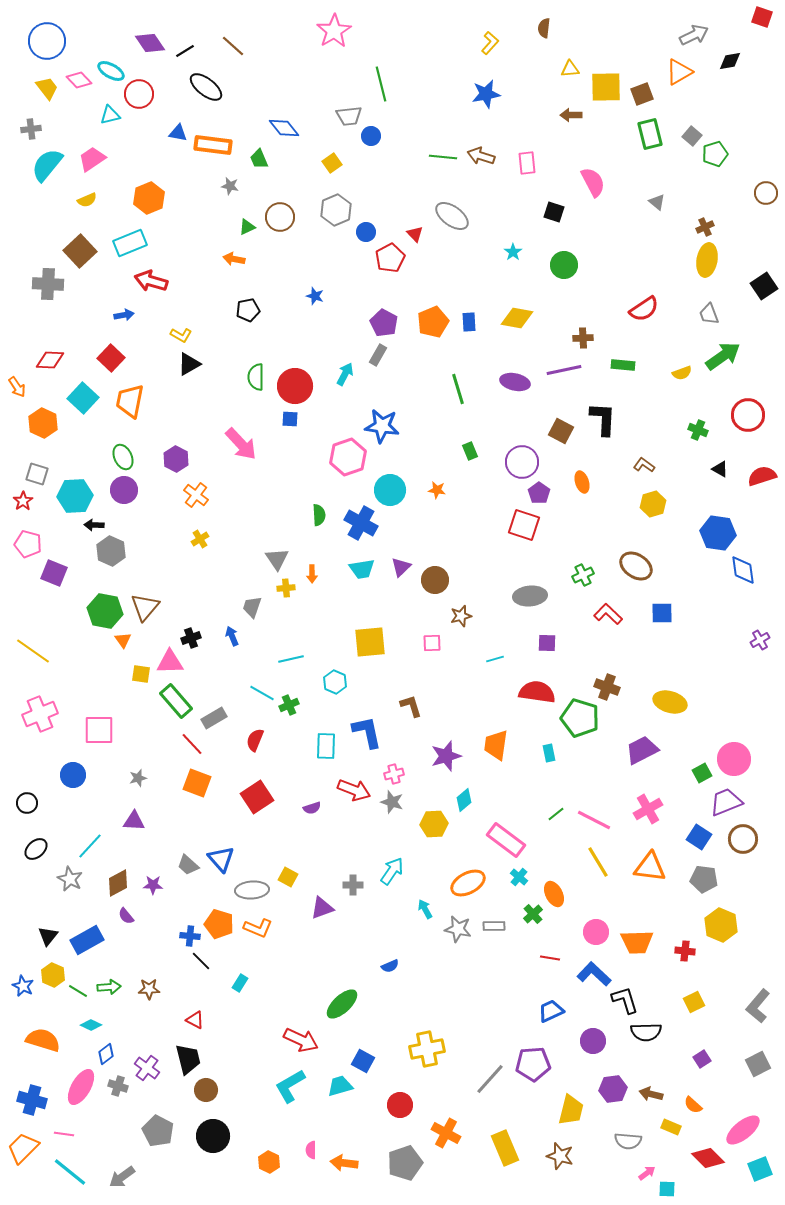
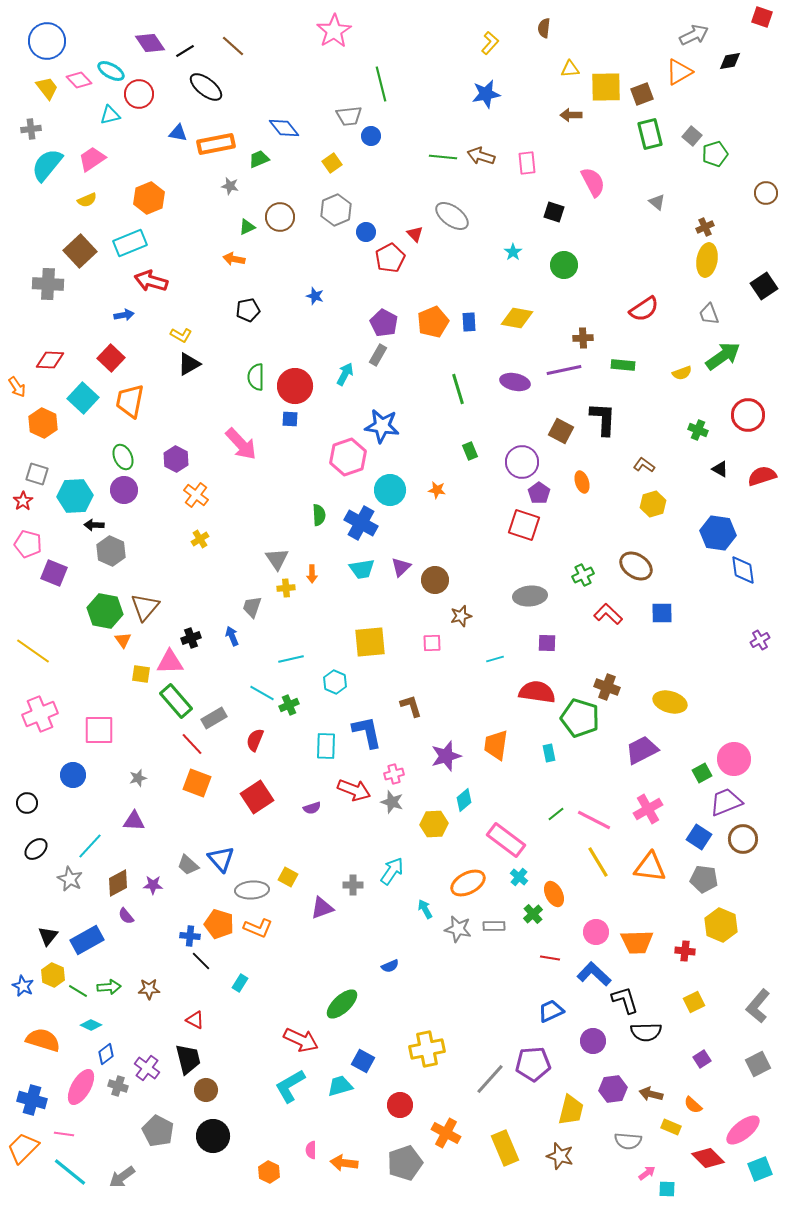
orange rectangle at (213, 145): moved 3 px right, 1 px up; rotated 18 degrees counterclockwise
green trapezoid at (259, 159): rotated 90 degrees clockwise
orange hexagon at (269, 1162): moved 10 px down
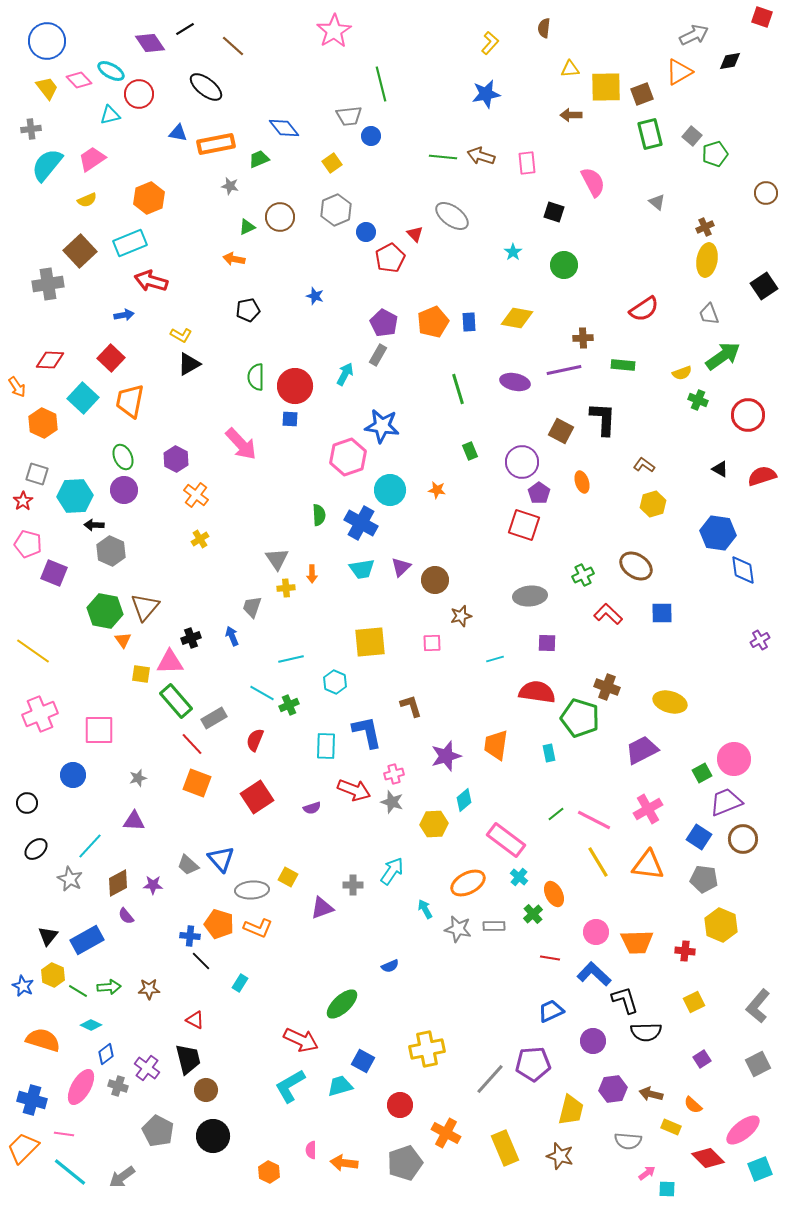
black line at (185, 51): moved 22 px up
gray cross at (48, 284): rotated 12 degrees counterclockwise
green cross at (698, 430): moved 30 px up
orange triangle at (650, 867): moved 2 px left, 2 px up
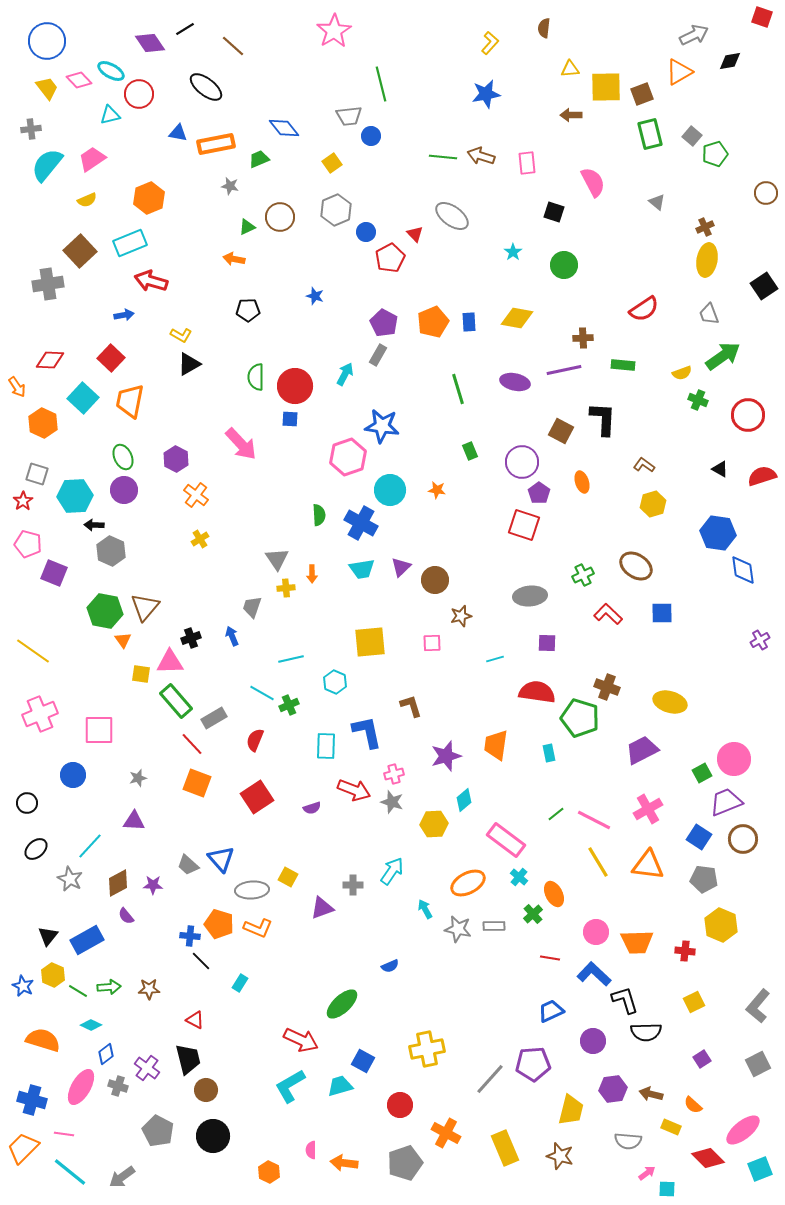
black pentagon at (248, 310): rotated 10 degrees clockwise
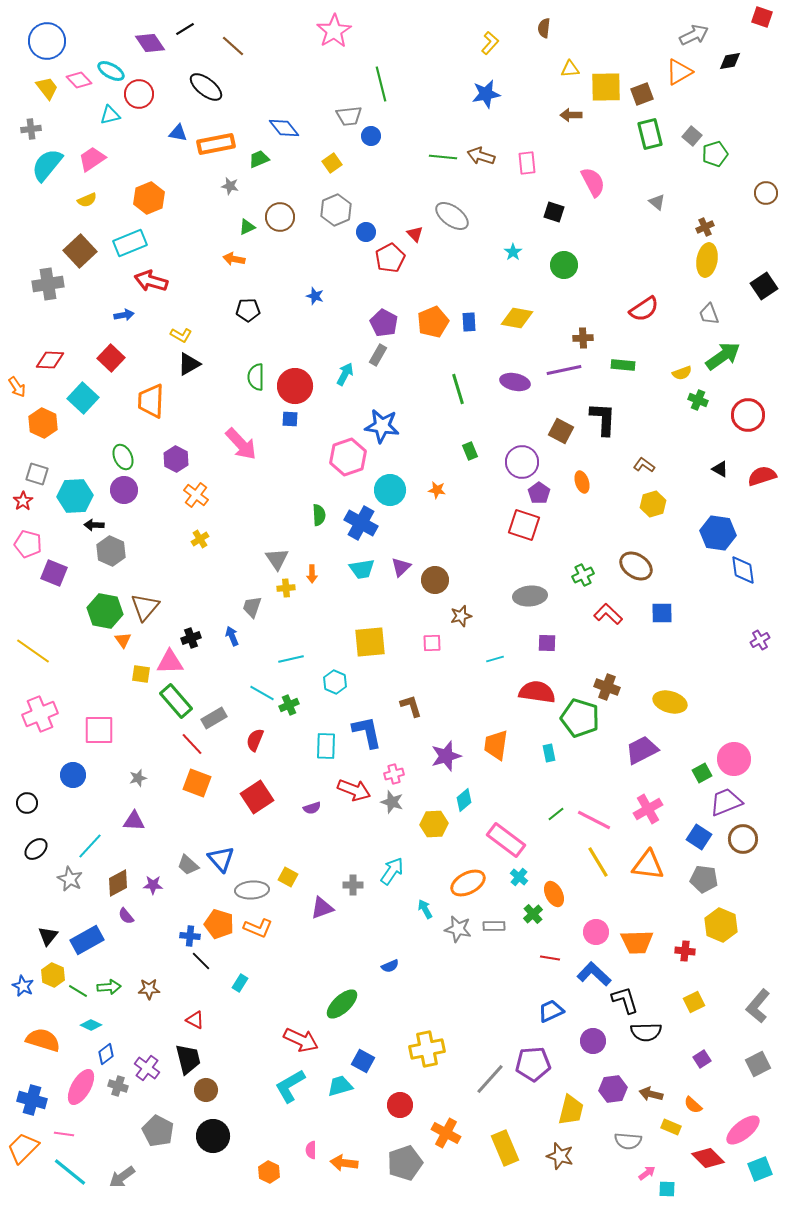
orange trapezoid at (130, 401): moved 21 px right; rotated 9 degrees counterclockwise
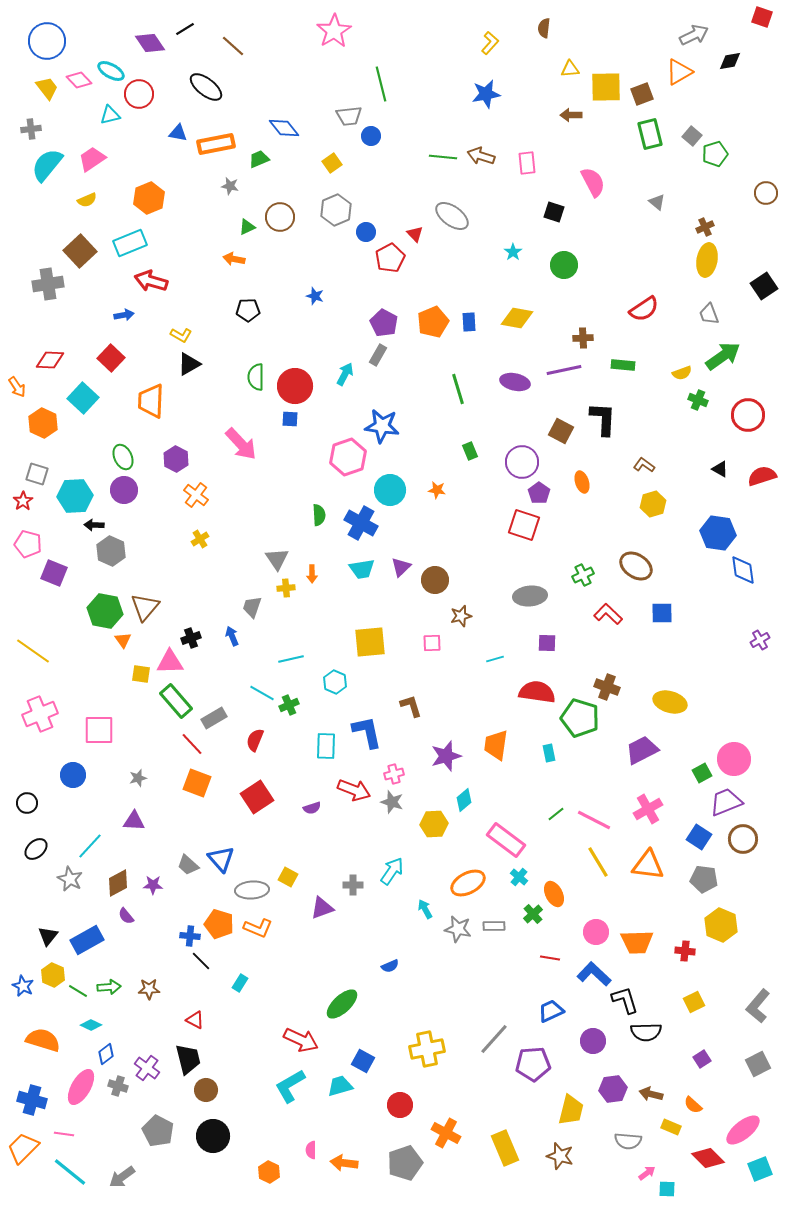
gray line at (490, 1079): moved 4 px right, 40 px up
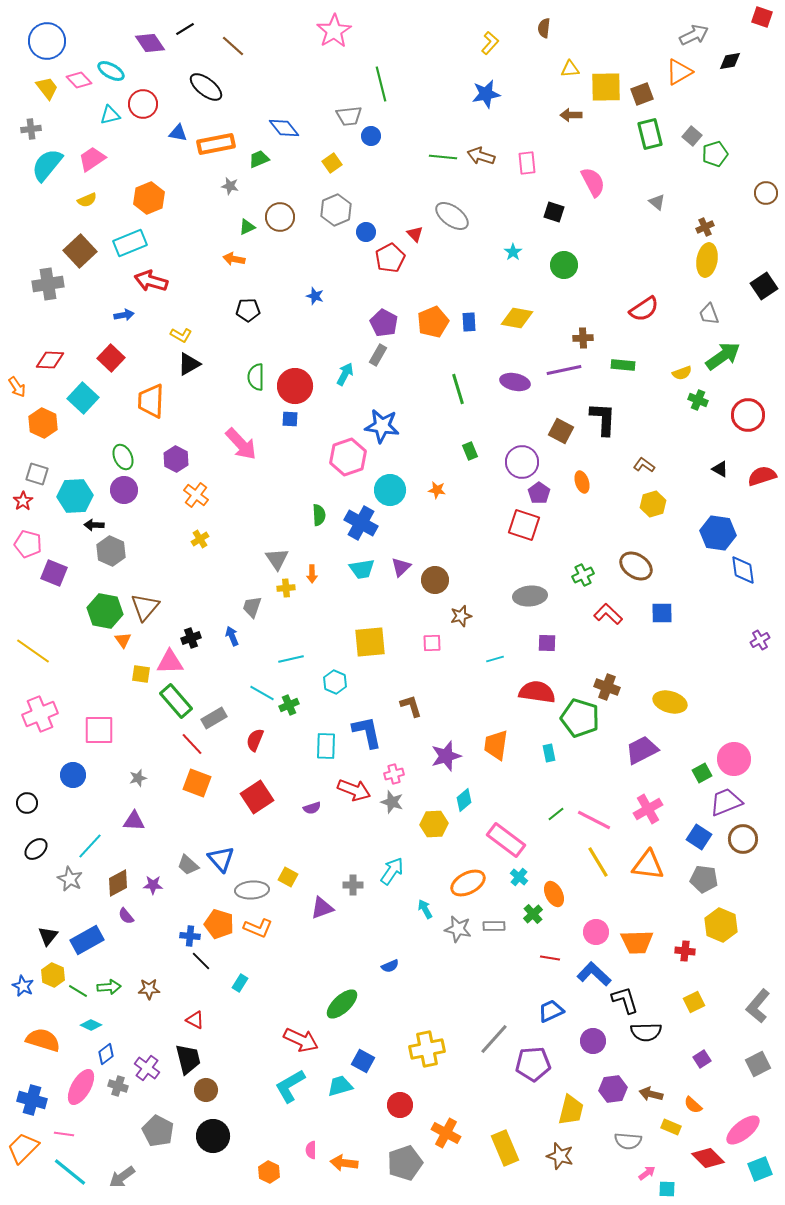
red circle at (139, 94): moved 4 px right, 10 px down
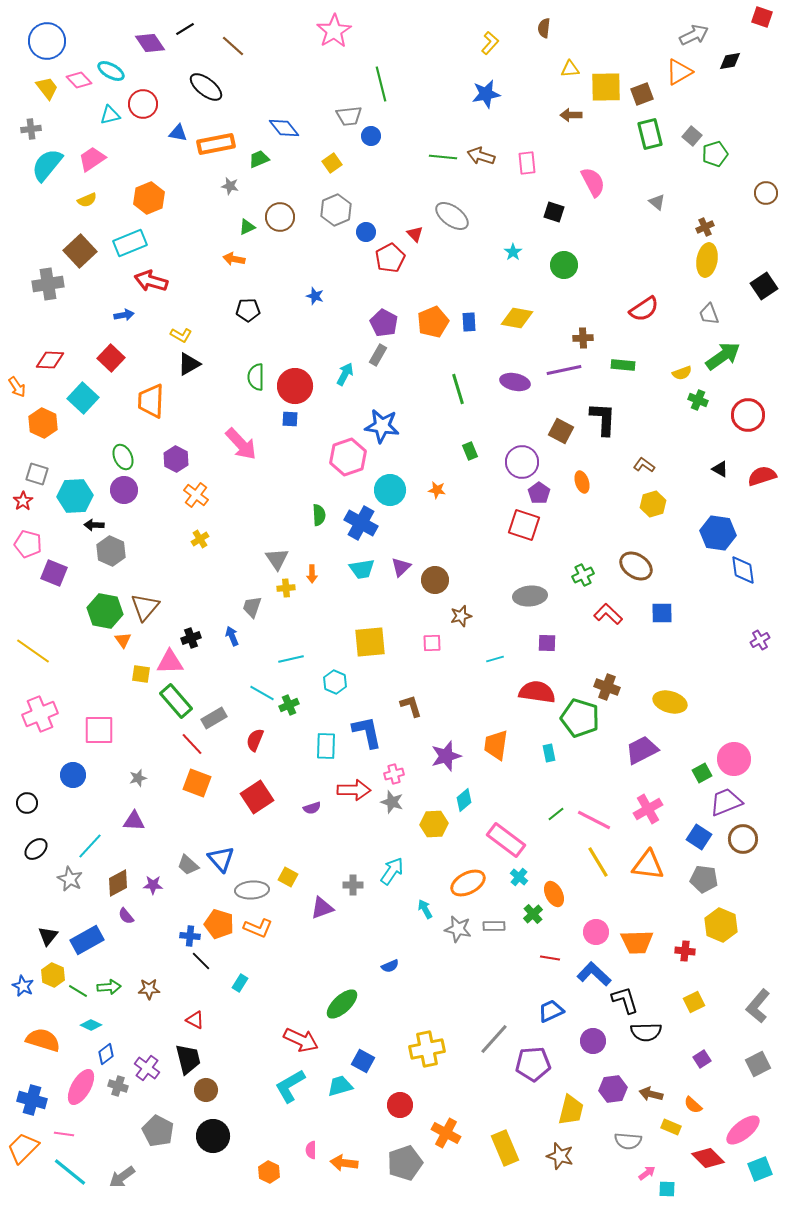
red arrow at (354, 790): rotated 20 degrees counterclockwise
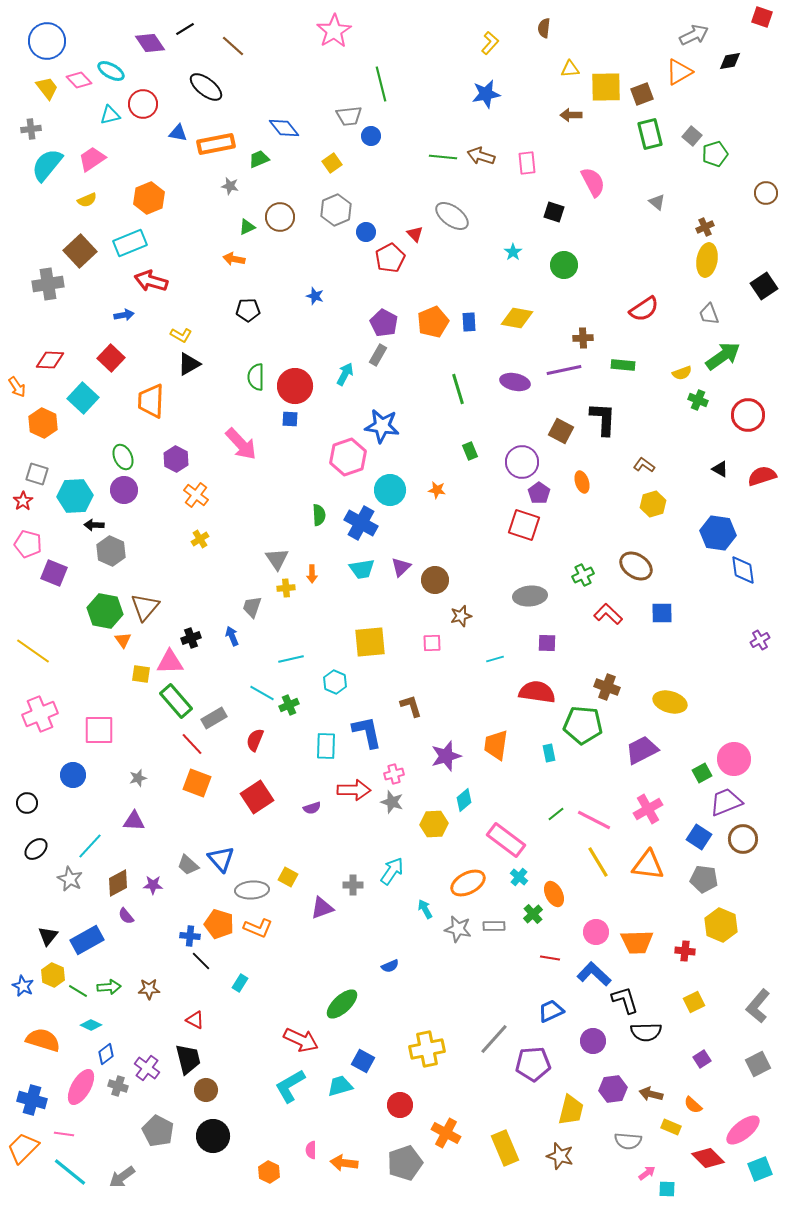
green pentagon at (580, 718): moved 3 px right, 7 px down; rotated 12 degrees counterclockwise
